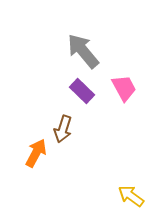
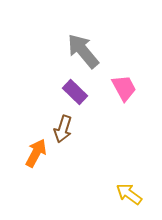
purple rectangle: moved 7 px left, 1 px down
yellow arrow: moved 2 px left, 2 px up
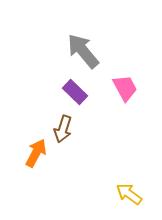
pink trapezoid: moved 1 px right
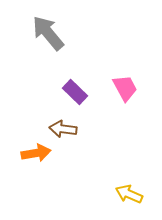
gray arrow: moved 35 px left, 18 px up
brown arrow: rotated 80 degrees clockwise
orange arrow: rotated 52 degrees clockwise
yellow arrow: rotated 12 degrees counterclockwise
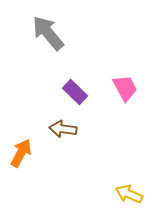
orange arrow: moved 15 px left; rotated 52 degrees counterclockwise
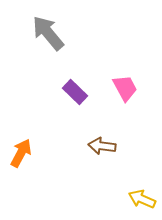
brown arrow: moved 39 px right, 17 px down
yellow arrow: moved 13 px right, 5 px down
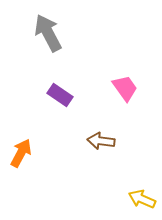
gray arrow: rotated 12 degrees clockwise
pink trapezoid: rotated 8 degrees counterclockwise
purple rectangle: moved 15 px left, 3 px down; rotated 10 degrees counterclockwise
brown arrow: moved 1 px left, 5 px up
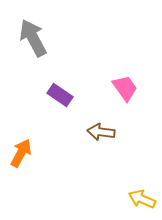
gray arrow: moved 15 px left, 5 px down
brown arrow: moved 9 px up
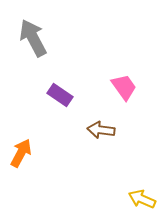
pink trapezoid: moved 1 px left, 1 px up
brown arrow: moved 2 px up
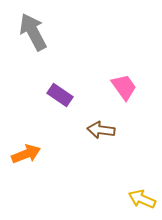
gray arrow: moved 6 px up
orange arrow: moved 5 px right, 1 px down; rotated 40 degrees clockwise
